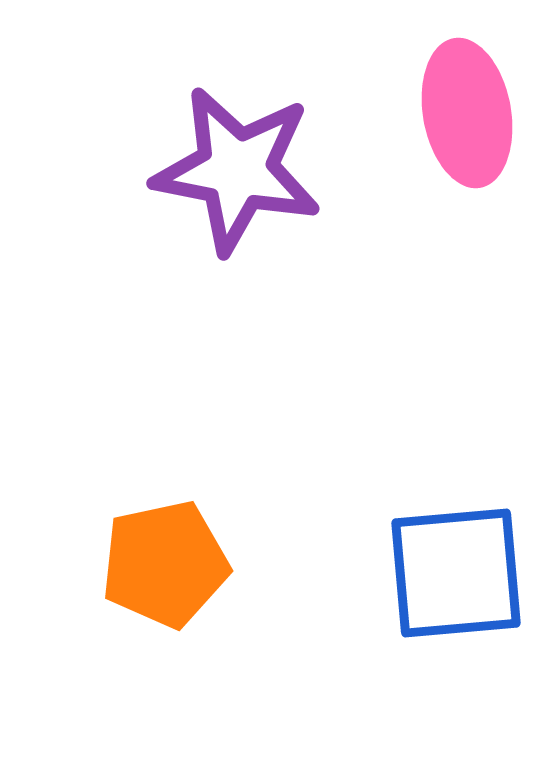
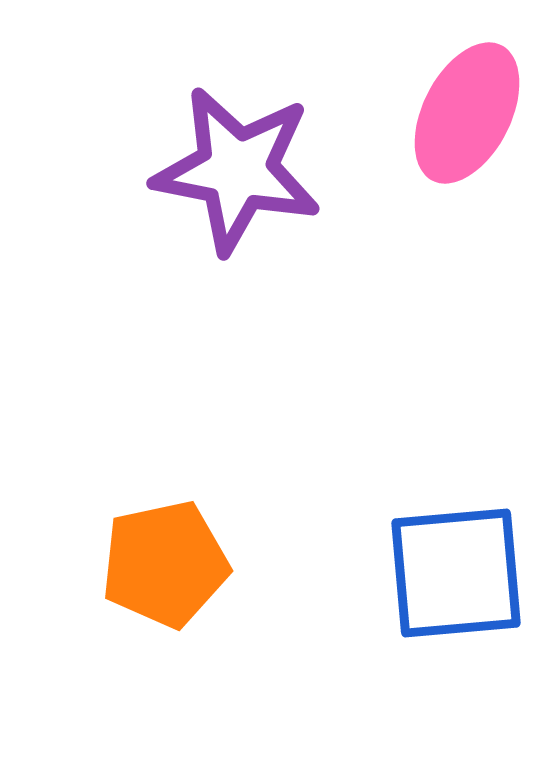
pink ellipse: rotated 37 degrees clockwise
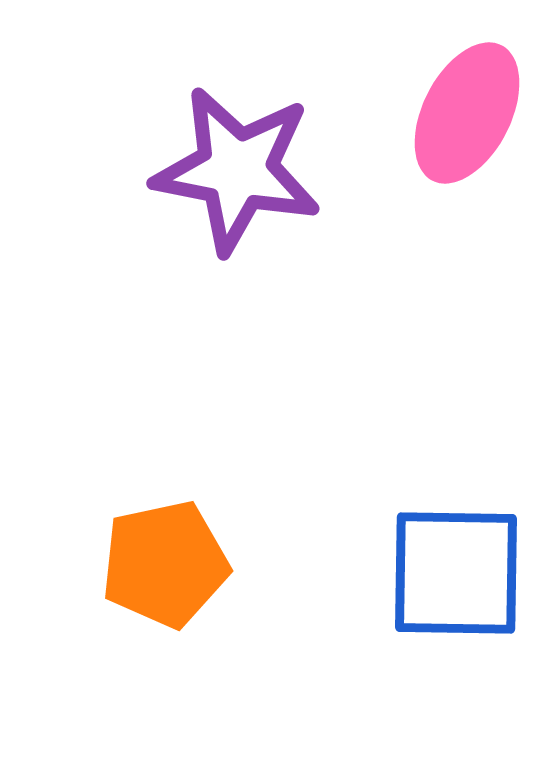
blue square: rotated 6 degrees clockwise
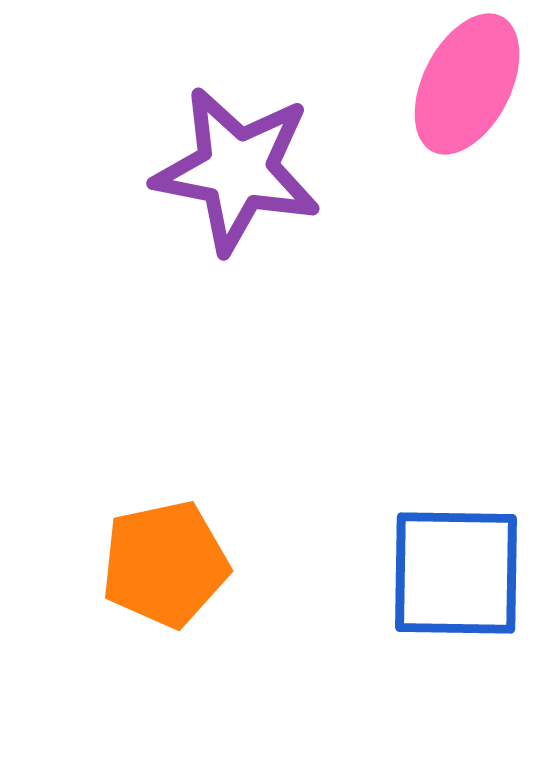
pink ellipse: moved 29 px up
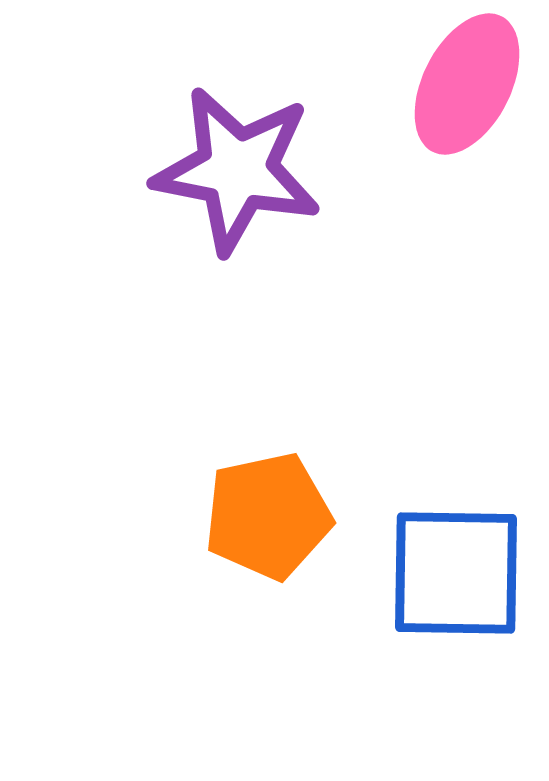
orange pentagon: moved 103 px right, 48 px up
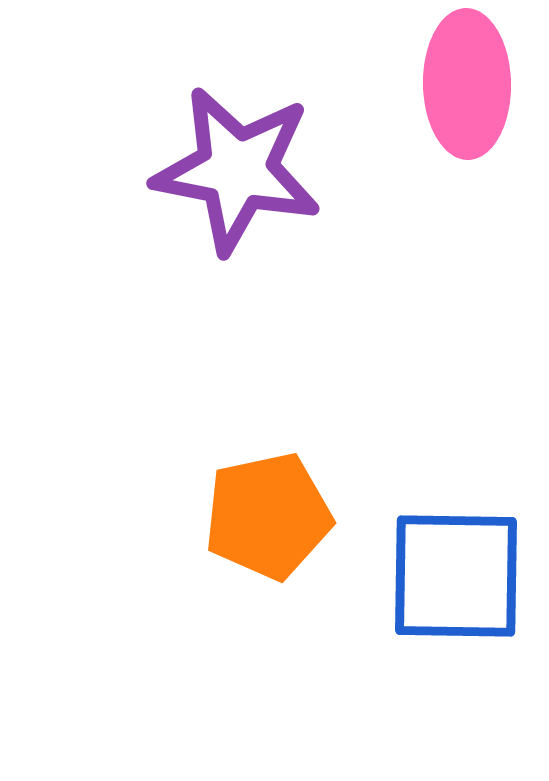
pink ellipse: rotated 28 degrees counterclockwise
blue square: moved 3 px down
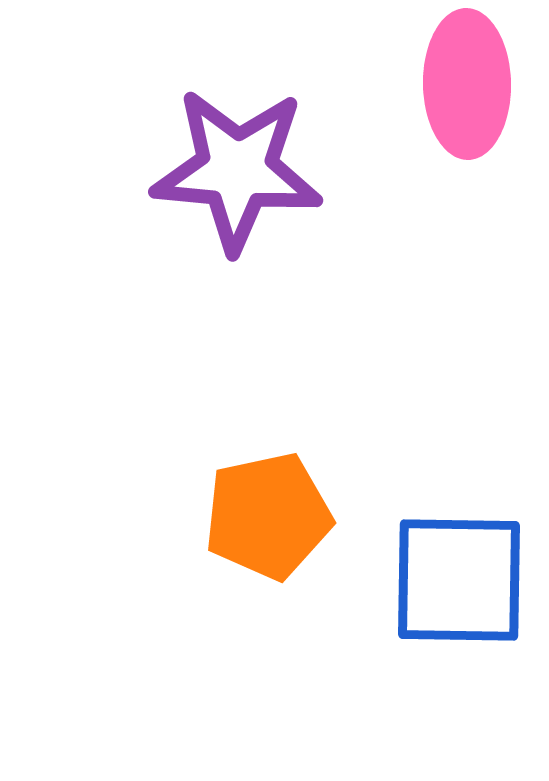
purple star: rotated 6 degrees counterclockwise
blue square: moved 3 px right, 4 px down
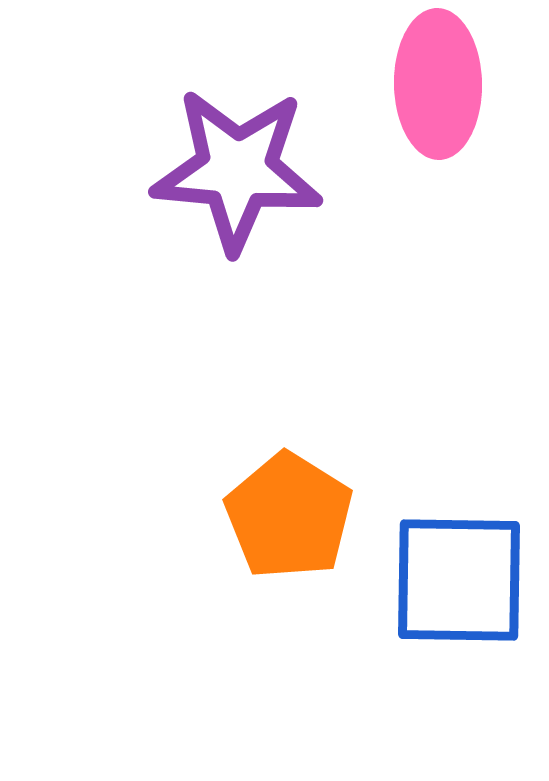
pink ellipse: moved 29 px left
orange pentagon: moved 21 px right; rotated 28 degrees counterclockwise
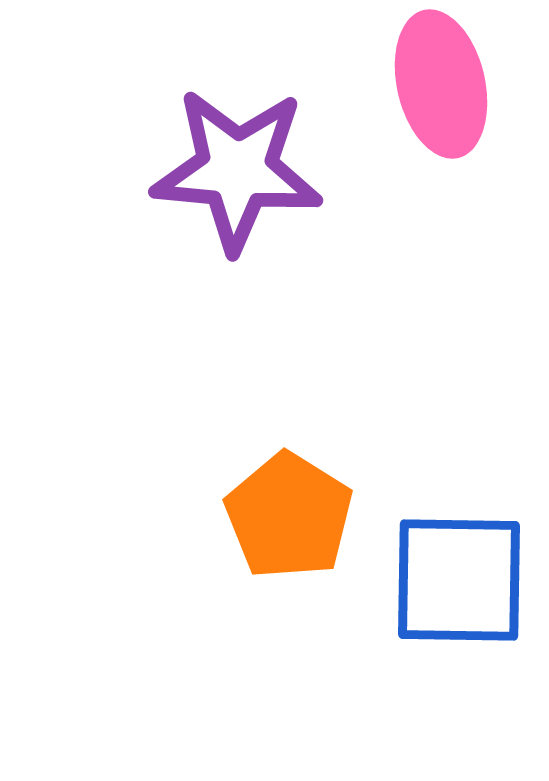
pink ellipse: moved 3 px right; rotated 12 degrees counterclockwise
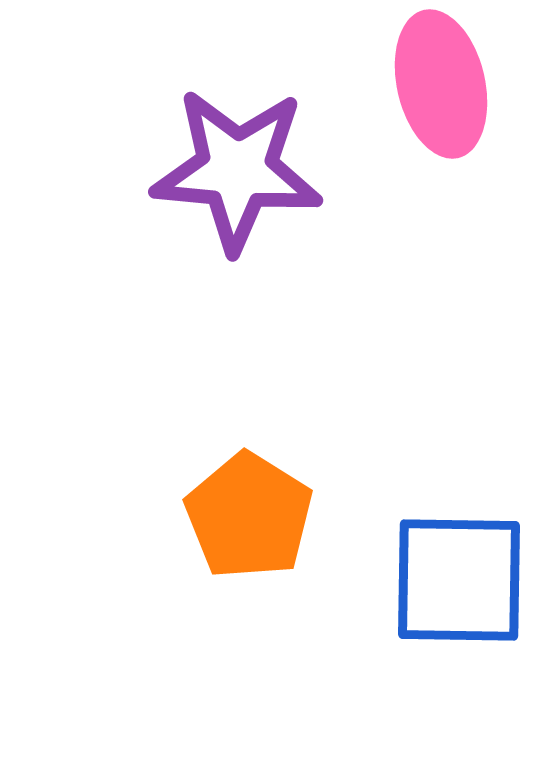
orange pentagon: moved 40 px left
